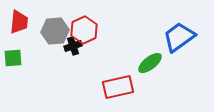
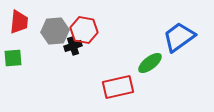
red hexagon: rotated 24 degrees counterclockwise
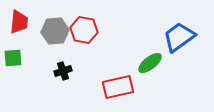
black cross: moved 10 px left, 25 px down
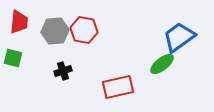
green square: rotated 18 degrees clockwise
green ellipse: moved 12 px right, 1 px down
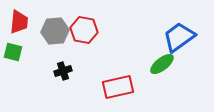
green square: moved 6 px up
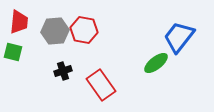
blue trapezoid: rotated 16 degrees counterclockwise
green ellipse: moved 6 px left, 1 px up
red rectangle: moved 17 px left, 2 px up; rotated 68 degrees clockwise
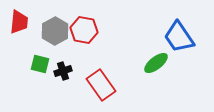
gray hexagon: rotated 24 degrees counterclockwise
blue trapezoid: rotated 72 degrees counterclockwise
green square: moved 27 px right, 12 px down
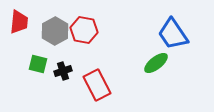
blue trapezoid: moved 6 px left, 3 px up
green square: moved 2 px left
red rectangle: moved 4 px left; rotated 8 degrees clockwise
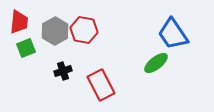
green square: moved 12 px left, 16 px up; rotated 36 degrees counterclockwise
red rectangle: moved 4 px right
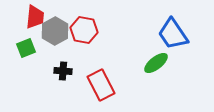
red trapezoid: moved 16 px right, 5 px up
black cross: rotated 24 degrees clockwise
